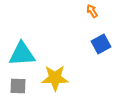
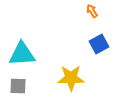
blue square: moved 2 px left
yellow star: moved 16 px right
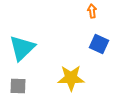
orange arrow: rotated 24 degrees clockwise
blue square: rotated 36 degrees counterclockwise
cyan triangle: moved 6 px up; rotated 40 degrees counterclockwise
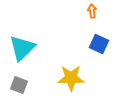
gray square: moved 1 px right, 1 px up; rotated 18 degrees clockwise
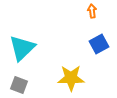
blue square: rotated 36 degrees clockwise
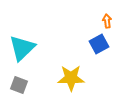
orange arrow: moved 15 px right, 10 px down
